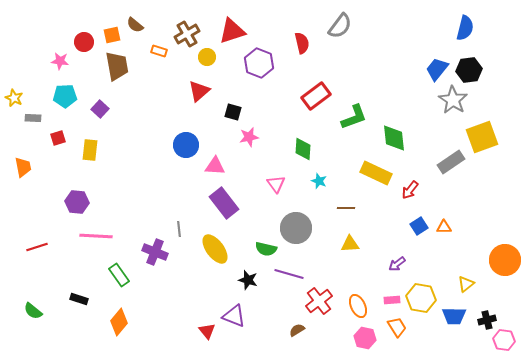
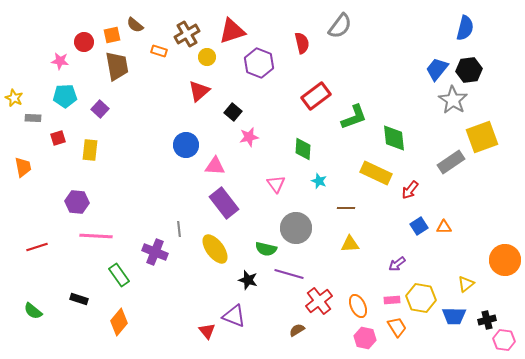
black square at (233, 112): rotated 24 degrees clockwise
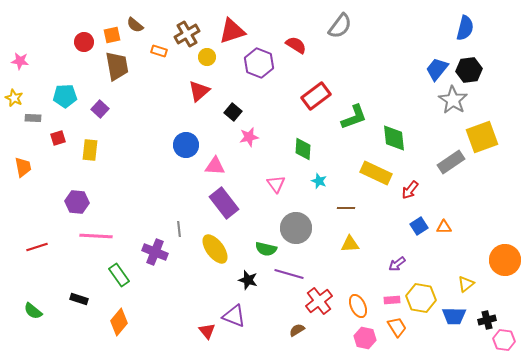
red semicircle at (302, 43): moved 6 px left, 2 px down; rotated 45 degrees counterclockwise
pink star at (60, 61): moved 40 px left
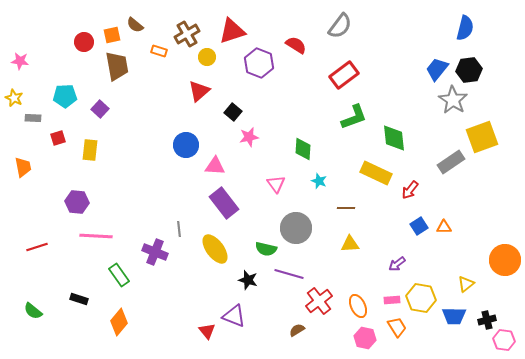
red rectangle at (316, 96): moved 28 px right, 21 px up
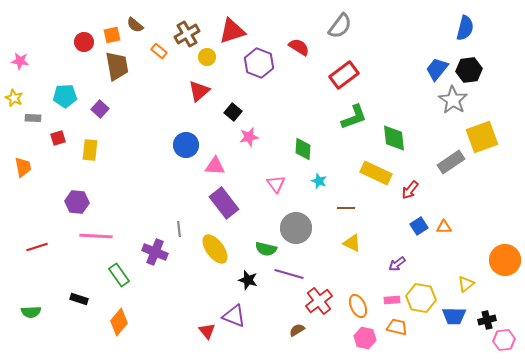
red semicircle at (296, 45): moved 3 px right, 2 px down
orange rectangle at (159, 51): rotated 21 degrees clockwise
yellow triangle at (350, 244): moved 2 px right, 1 px up; rotated 30 degrees clockwise
green semicircle at (33, 311): moved 2 px left, 1 px down; rotated 42 degrees counterclockwise
orange trapezoid at (397, 327): rotated 45 degrees counterclockwise
pink hexagon at (504, 340): rotated 15 degrees counterclockwise
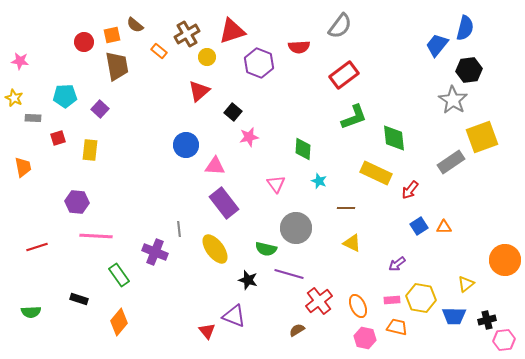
red semicircle at (299, 47): rotated 145 degrees clockwise
blue trapezoid at (437, 69): moved 24 px up
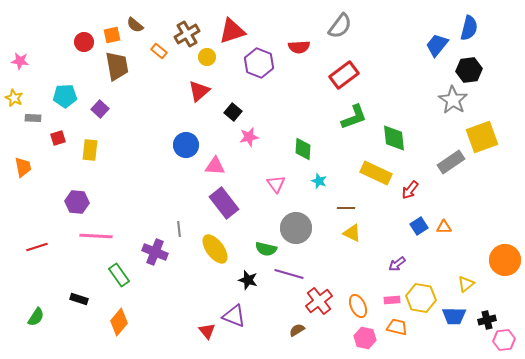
blue semicircle at (465, 28): moved 4 px right
yellow triangle at (352, 243): moved 10 px up
green semicircle at (31, 312): moved 5 px right, 5 px down; rotated 54 degrees counterclockwise
